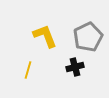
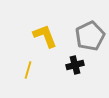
gray pentagon: moved 2 px right, 1 px up
black cross: moved 2 px up
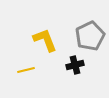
yellow L-shape: moved 4 px down
yellow line: moved 2 px left; rotated 60 degrees clockwise
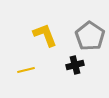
gray pentagon: rotated 12 degrees counterclockwise
yellow L-shape: moved 5 px up
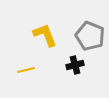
gray pentagon: rotated 12 degrees counterclockwise
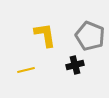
yellow L-shape: rotated 12 degrees clockwise
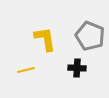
yellow L-shape: moved 4 px down
black cross: moved 2 px right, 3 px down; rotated 18 degrees clockwise
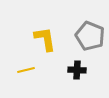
black cross: moved 2 px down
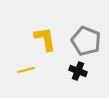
gray pentagon: moved 4 px left, 5 px down
black cross: moved 1 px right, 1 px down; rotated 18 degrees clockwise
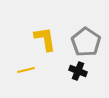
gray pentagon: moved 1 px down; rotated 12 degrees clockwise
